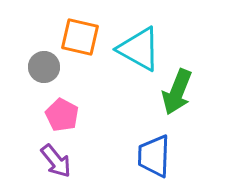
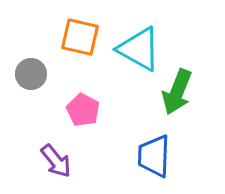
gray circle: moved 13 px left, 7 px down
pink pentagon: moved 21 px right, 5 px up
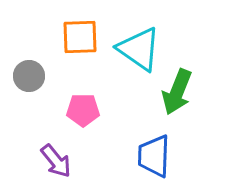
orange square: rotated 15 degrees counterclockwise
cyan triangle: rotated 6 degrees clockwise
gray circle: moved 2 px left, 2 px down
pink pentagon: rotated 28 degrees counterclockwise
